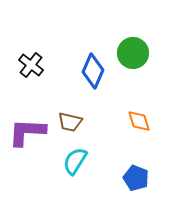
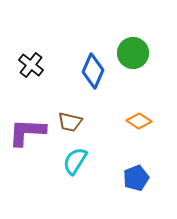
orange diamond: rotated 40 degrees counterclockwise
blue pentagon: rotated 30 degrees clockwise
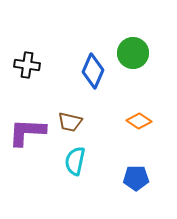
black cross: moved 4 px left; rotated 30 degrees counterclockwise
cyan semicircle: rotated 20 degrees counterclockwise
blue pentagon: rotated 20 degrees clockwise
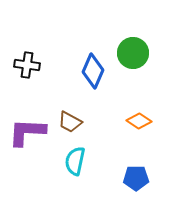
brown trapezoid: rotated 15 degrees clockwise
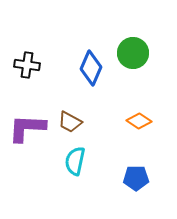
blue diamond: moved 2 px left, 3 px up
purple L-shape: moved 4 px up
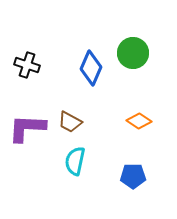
black cross: rotated 10 degrees clockwise
blue pentagon: moved 3 px left, 2 px up
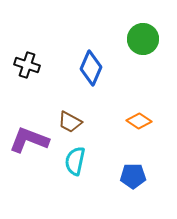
green circle: moved 10 px right, 14 px up
purple L-shape: moved 2 px right, 12 px down; rotated 18 degrees clockwise
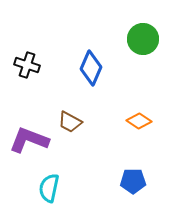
cyan semicircle: moved 26 px left, 27 px down
blue pentagon: moved 5 px down
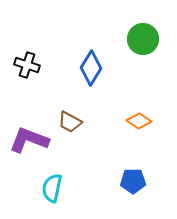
blue diamond: rotated 8 degrees clockwise
cyan semicircle: moved 3 px right
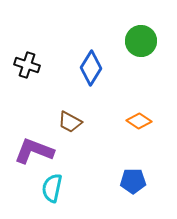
green circle: moved 2 px left, 2 px down
purple L-shape: moved 5 px right, 11 px down
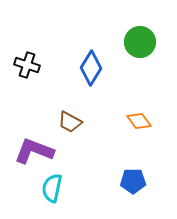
green circle: moved 1 px left, 1 px down
orange diamond: rotated 20 degrees clockwise
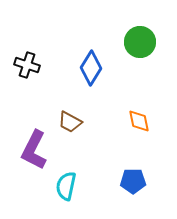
orange diamond: rotated 25 degrees clockwise
purple L-shape: moved 1 px up; rotated 84 degrees counterclockwise
cyan semicircle: moved 14 px right, 2 px up
